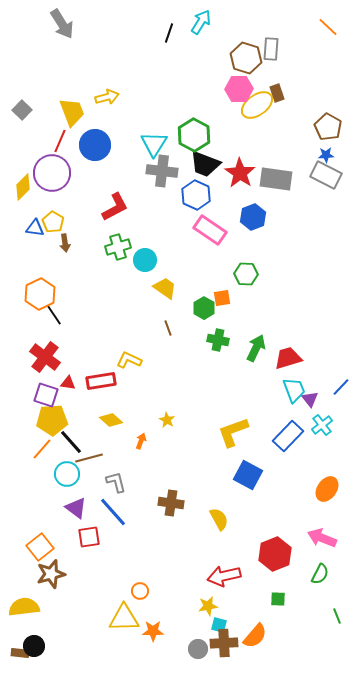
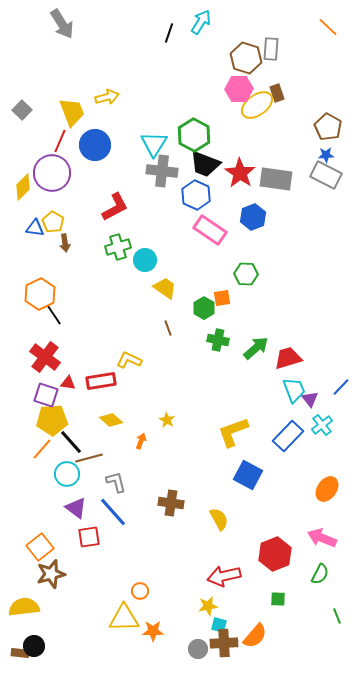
green arrow at (256, 348): rotated 24 degrees clockwise
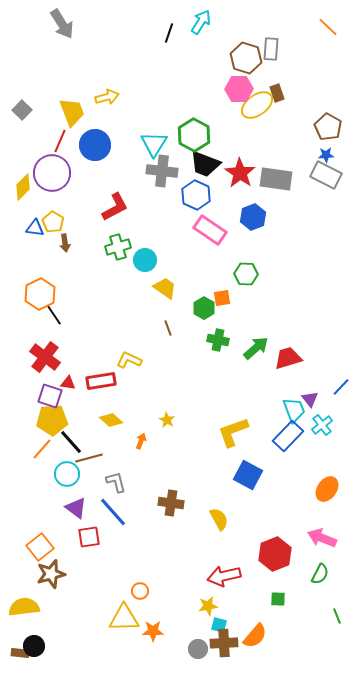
cyan trapezoid at (294, 390): moved 20 px down
purple square at (46, 395): moved 4 px right, 1 px down
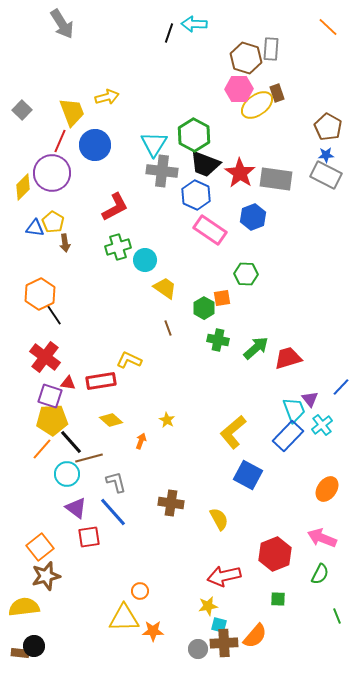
cyan arrow at (201, 22): moved 7 px left, 2 px down; rotated 120 degrees counterclockwise
yellow L-shape at (233, 432): rotated 20 degrees counterclockwise
brown star at (51, 574): moved 5 px left, 2 px down
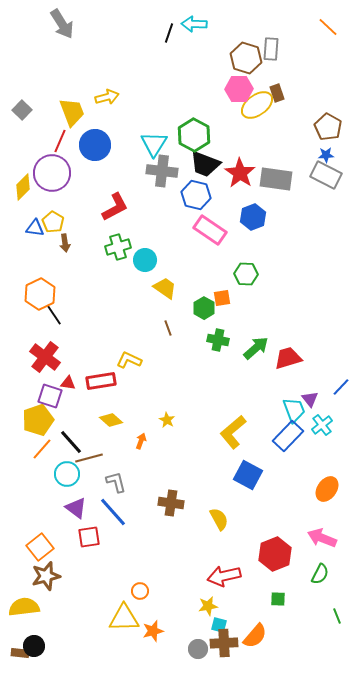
blue hexagon at (196, 195): rotated 12 degrees counterclockwise
yellow pentagon at (52, 420): moved 14 px left; rotated 16 degrees counterclockwise
orange star at (153, 631): rotated 15 degrees counterclockwise
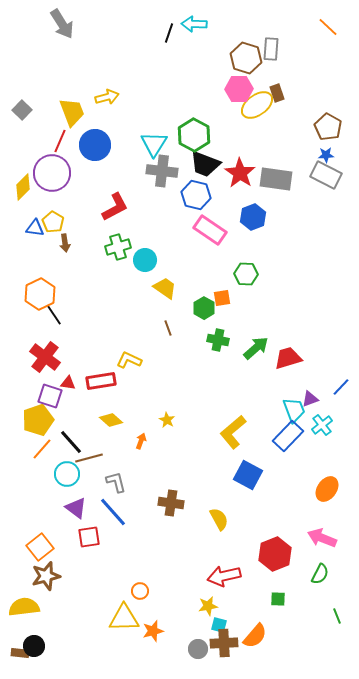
purple triangle at (310, 399): rotated 48 degrees clockwise
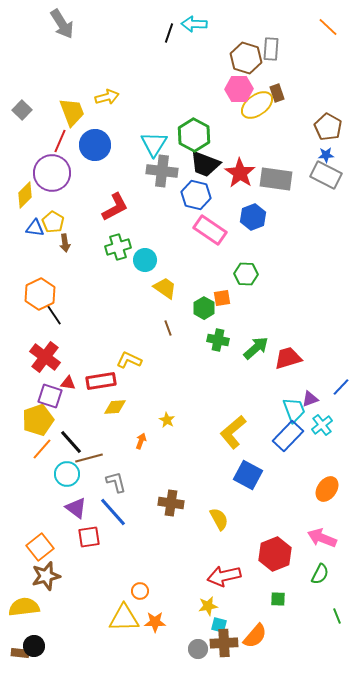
yellow diamond at (23, 187): moved 2 px right, 8 px down
yellow diamond at (111, 420): moved 4 px right, 13 px up; rotated 45 degrees counterclockwise
orange star at (153, 631): moved 2 px right, 9 px up; rotated 15 degrees clockwise
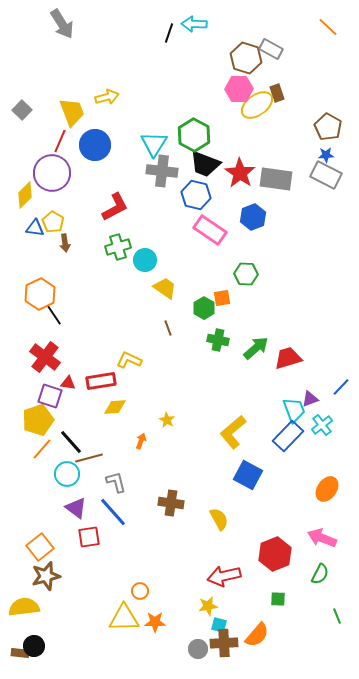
gray rectangle at (271, 49): rotated 65 degrees counterclockwise
orange semicircle at (255, 636): moved 2 px right, 1 px up
